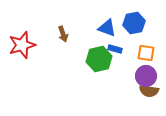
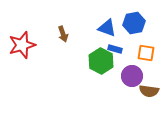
green hexagon: moved 2 px right, 2 px down; rotated 20 degrees counterclockwise
purple circle: moved 14 px left
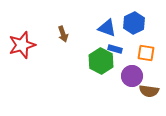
blue hexagon: rotated 15 degrees counterclockwise
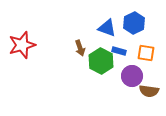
brown arrow: moved 17 px right, 14 px down
blue rectangle: moved 4 px right, 2 px down
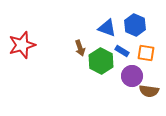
blue hexagon: moved 1 px right, 2 px down; rotated 10 degrees counterclockwise
blue rectangle: moved 3 px right; rotated 16 degrees clockwise
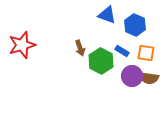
blue triangle: moved 13 px up
brown semicircle: moved 13 px up
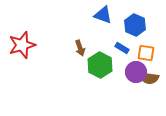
blue triangle: moved 4 px left
blue rectangle: moved 3 px up
green hexagon: moved 1 px left, 4 px down
purple circle: moved 4 px right, 4 px up
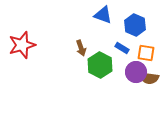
brown arrow: moved 1 px right
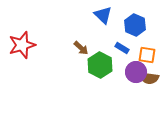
blue triangle: rotated 24 degrees clockwise
brown arrow: rotated 28 degrees counterclockwise
orange square: moved 1 px right, 2 px down
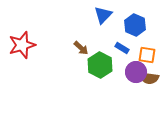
blue triangle: rotated 30 degrees clockwise
